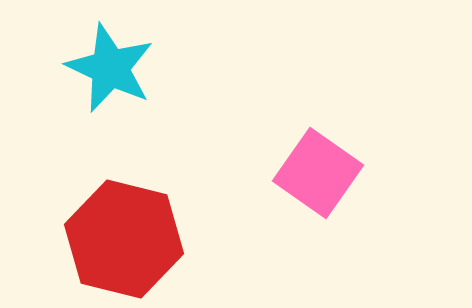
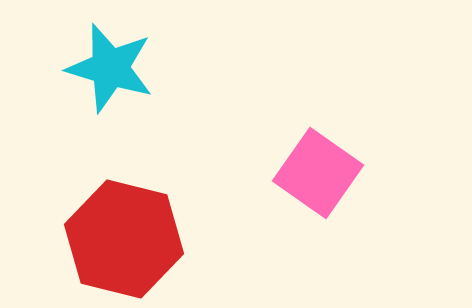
cyan star: rotated 8 degrees counterclockwise
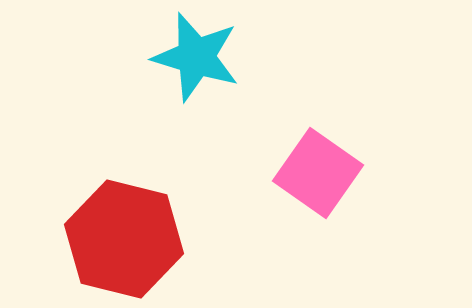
cyan star: moved 86 px right, 11 px up
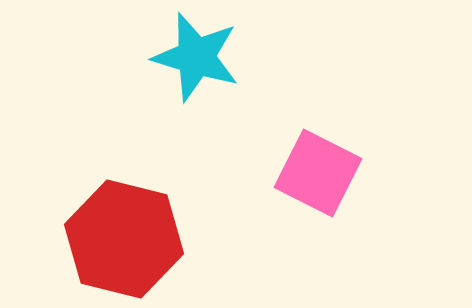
pink square: rotated 8 degrees counterclockwise
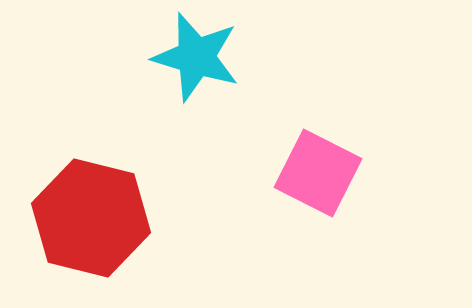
red hexagon: moved 33 px left, 21 px up
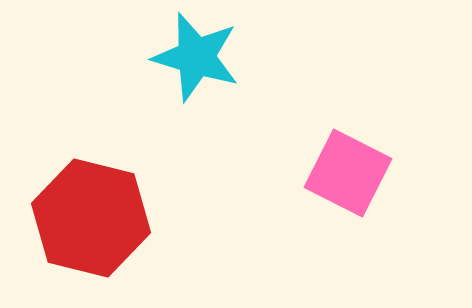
pink square: moved 30 px right
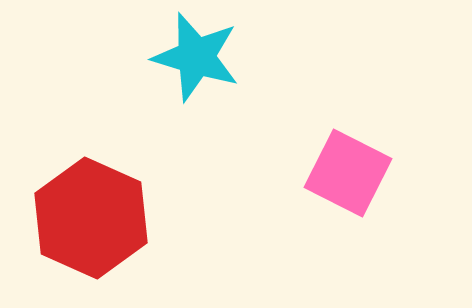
red hexagon: rotated 10 degrees clockwise
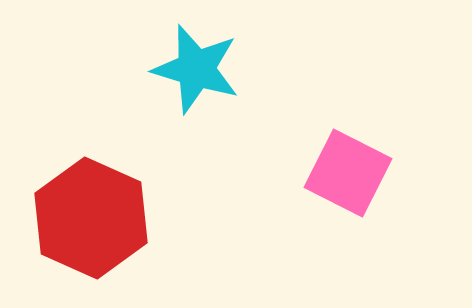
cyan star: moved 12 px down
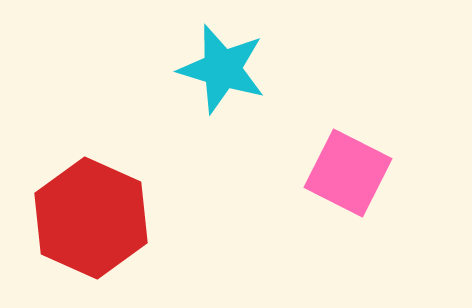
cyan star: moved 26 px right
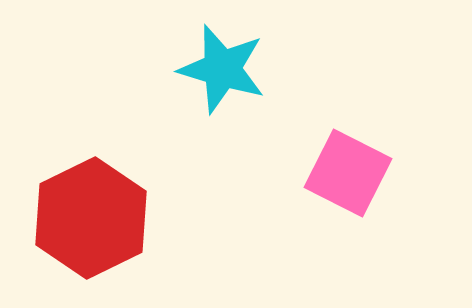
red hexagon: rotated 10 degrees clockwise
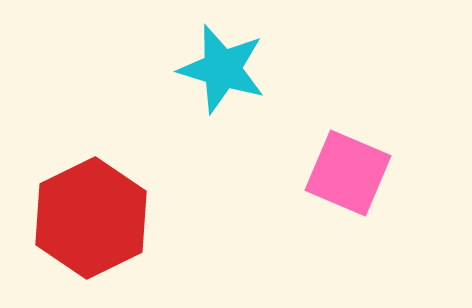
pink square: rotated 4 degrees counterclockwise
